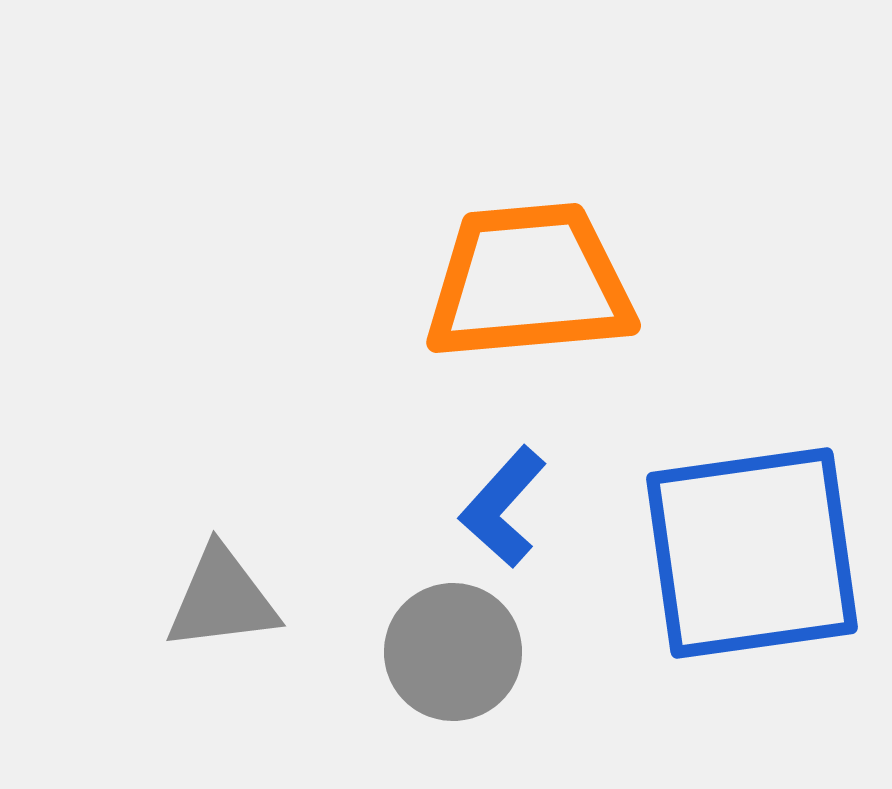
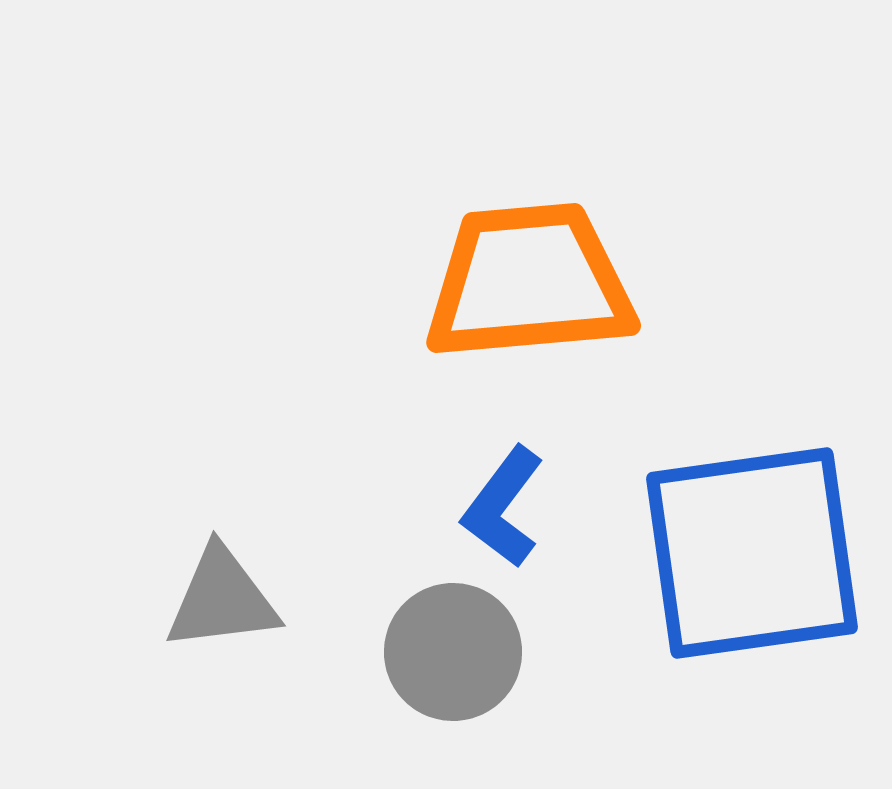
blue L-shape: rotated 5 degrees counterclockwise
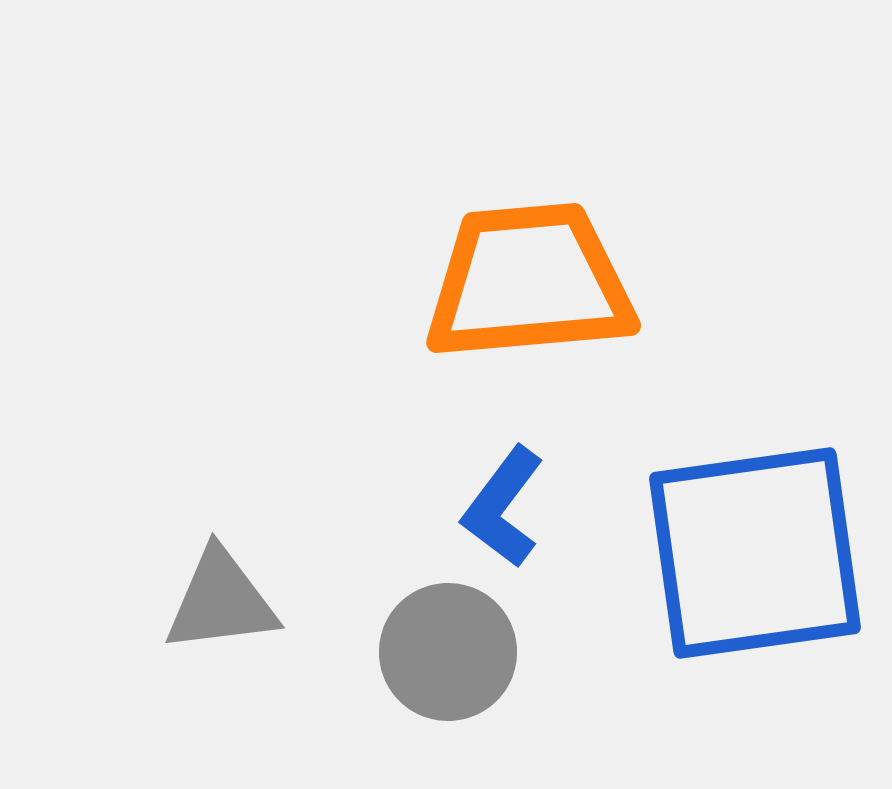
blue square: moved 3 px right
gray triangle: moved 1 px left, 2 px down
gray circle: moved 5 px left
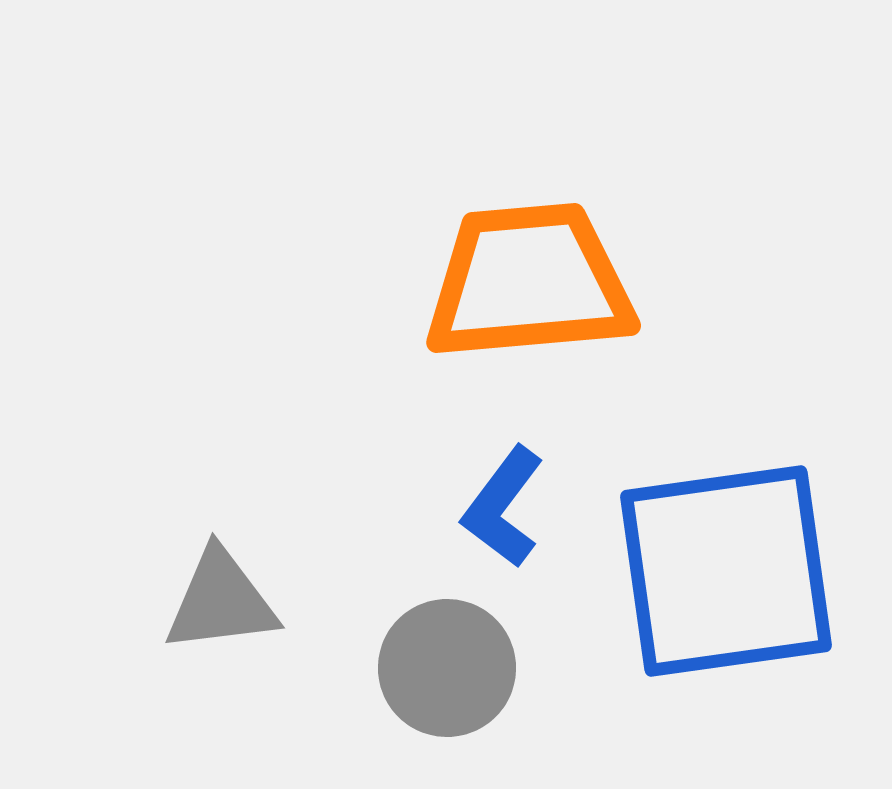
blue square: moved 29 px left, 18 px down
gray circle: moved 1 px left, 16 px down
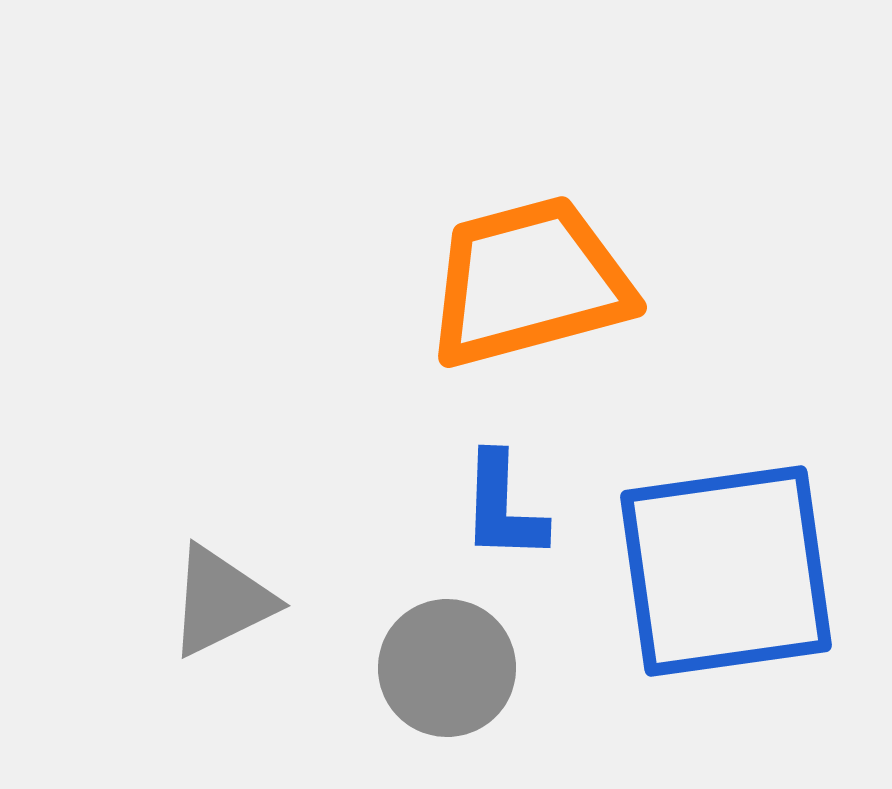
orange trapezoid: rotated 10 degrees counterclockwise
blue L-shape: rotated 35 degrees counterclockwise
gray triangle: rotated 19 degrees counterclockwise
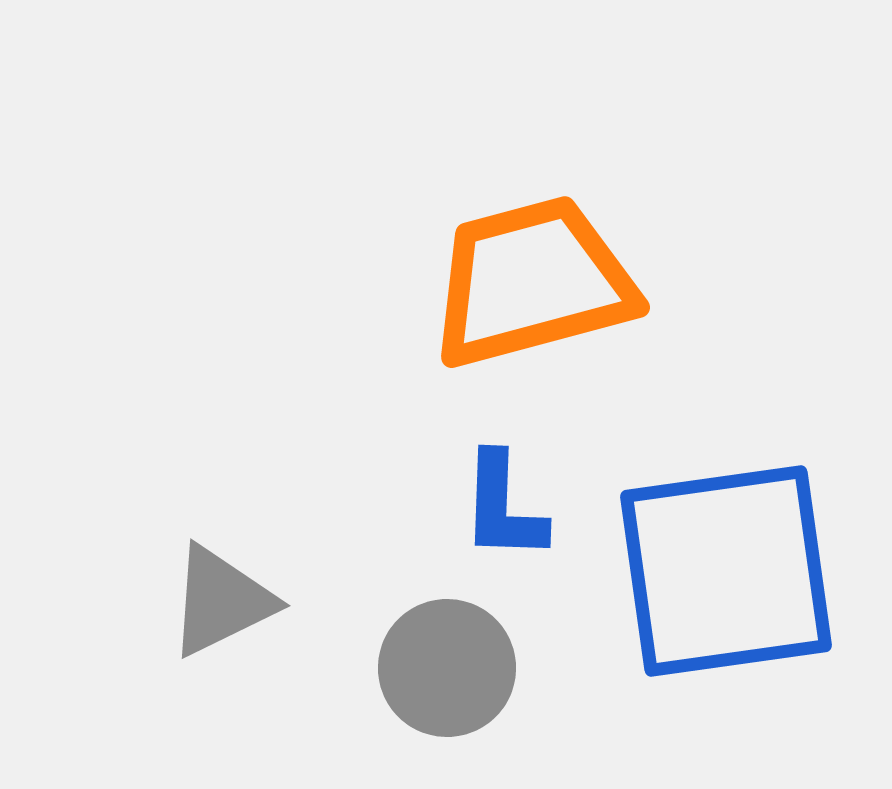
orange trapezoid: moved 3 px right
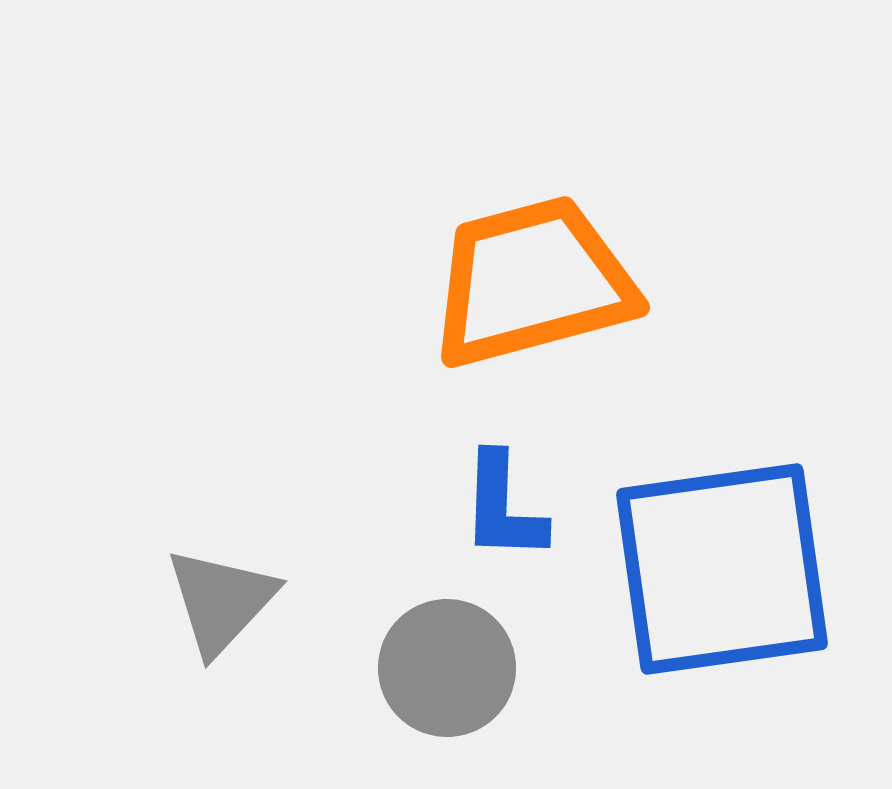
blue square: moved 4 px left, 2 px up
gray triangle: rotated 21 degrees counterclockwise
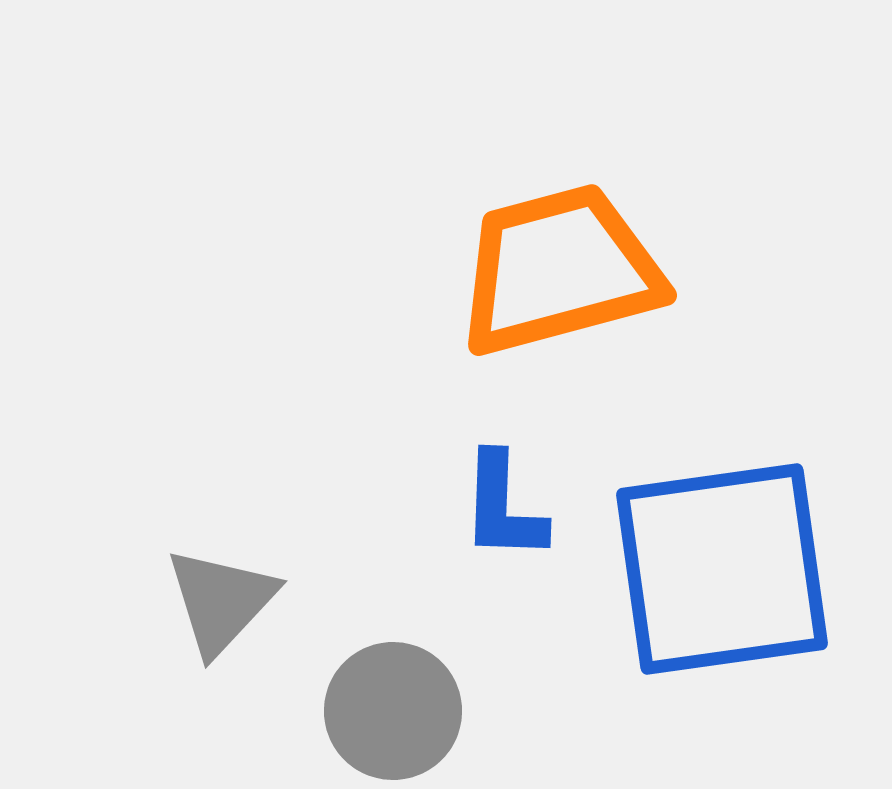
orange trapezoid: moved 27 px right, 12 px up
gray circle: moved 54 px left, 43 px down
